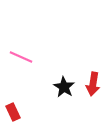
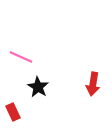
black star: moved 26 px left
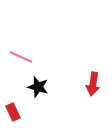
black star: rotated 15 degrees counterclockwise
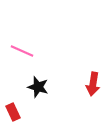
pink line: moved 1 px right, 6 px up
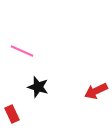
red arrow: moved 3 px right, 7 px down; rotated 55 degrees clockwise
red rectangle: moved 1 px left, 2 px down
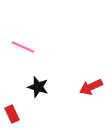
pink line: moved 1 px right, 4 px up
red arrow: moved 5 px left, 4 px up
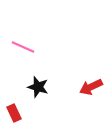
red rectangle: moved 2 px right, 1 px up
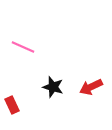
black star: moved 15 px right
red rectangle: moved 2 px left, 8 px up
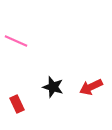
pink line: moved 7 px left, 6 px up
red rectangle: moved 5 px right, 1 px up
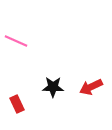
black star: rotated 15 degrees counterclockwise
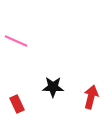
red arrow: moved 10 px down; rotated 130 degrees clockwise
